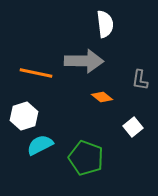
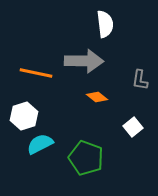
orange diamond: moved 5 px left
cyan semicircle: moved 1 px up
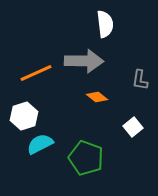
orange line: rotated 36 degrees counterclockwise
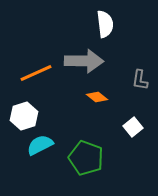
cyan semicircle: moved 1 px down
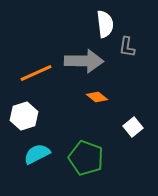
gray L-shape: moved 13 px left, 33 px up
cyan semicircle: moved 3 px left, 9 px down
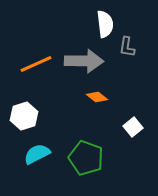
orange line: moved 9 px up
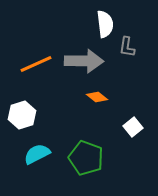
white hexagon: moved 2 px left, 1 px up
